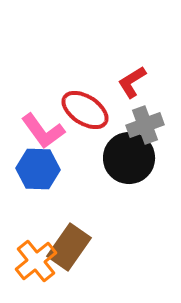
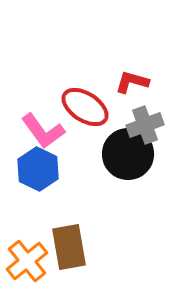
red L-shape: rotated 48 degrees clockwise
red ellipse: moved 3 px up
black circle: moved 1 px left, 4 px up
blue hexagon: rotated 24 degrees clockwise
brown rectangle: rotated 45 degrees counterclockwise
orange cross: moved 9 px left
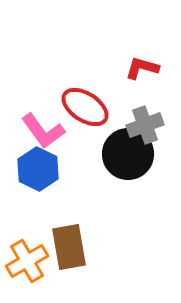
red L-shape: moved 10 px right, 14 px up
orange cross: rotated 9 degrees clockwise
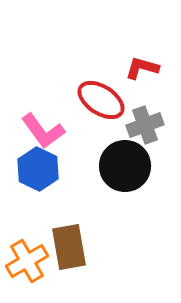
red ellipse: moved 16 px right, 7 px up
black circle: moved 3 px left, 12 px down
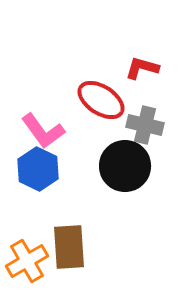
gray cross: rotated 33 degrees clockwise
brown rectangle: rotated 6 degrees clockwise
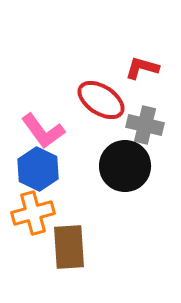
orange cross: moved 6 px right, 48 px up; rotated 15 degrees clockwise
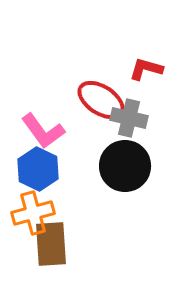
red L-shape: moved 4 px right, 1 px down
gray cross: moved 16 px left, 7 px up
brown rectangle: moved 18 px left, 3 px up
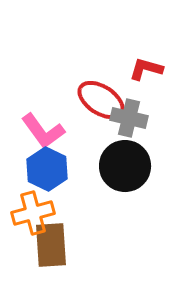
blue hexagon: moved 9 px right
brown rectangle: moved 1 px down
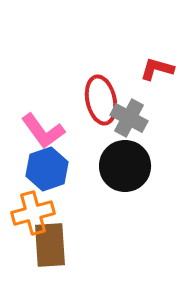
red L-shape: moved 11 px right
red ellipse: rotated 45 degrees clockwise
gray cross: rotated 15 degrees clockwise
blue hexagon: rotated 15 degrees clockwise
brown rectangle: moved 1 px left
